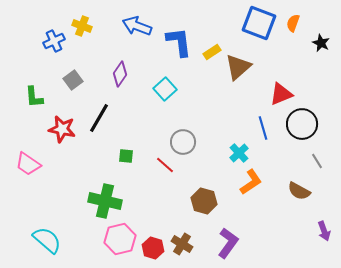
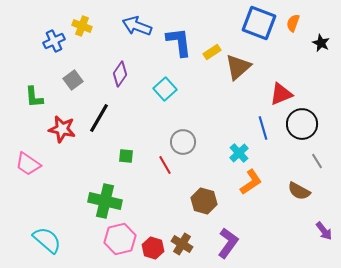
red line: rotated 18 degrees clockwise
purple arrow: rotated 18 degrees counterclockwise
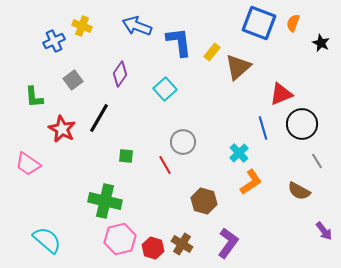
yellow rectangle: rotated 18 degrees counterclockwise
red star: rotated 16 degrees clockwise
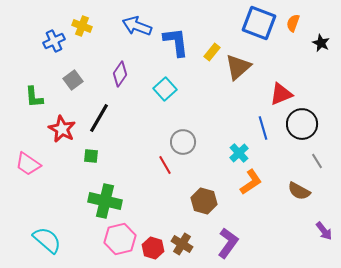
blue L-shape: moved 3 px left
green square: moved 35 px left
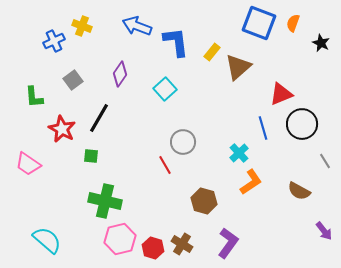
gray line: moved 8 px right
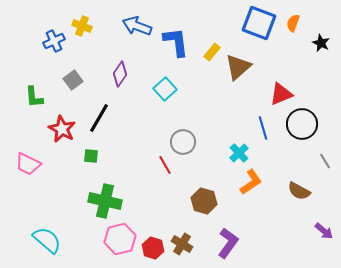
pink trapezoid: rotated 8 degrees counterclockwise
purple arrow: rotated 12 degrees counterclockwise
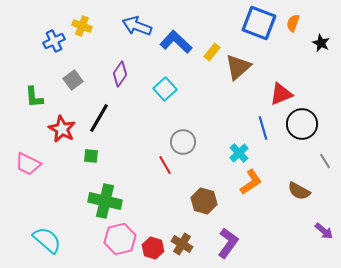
blue L-shape: rotated 40 degrees counterclockwise
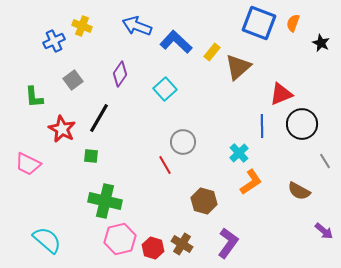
blue line: moved 1 px left, 2 px up; rotated 15 degrees clockwise
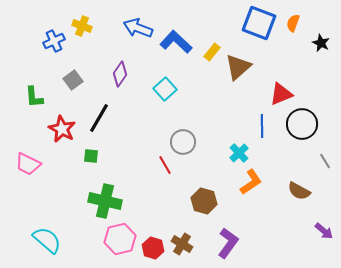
blue arrow: moved 1 px right, 2 px down
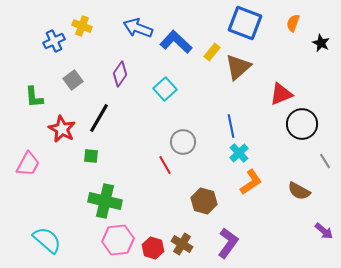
blue square: moved 14 px left
blue line: moved 31 px left; rotated 10 degrees counterclockwise
pink trapezoid: rotated 88 degrees counterclockwise
pink hexagon: moved 2 px left, 1 px down; rotated 8 degrees clockwise
